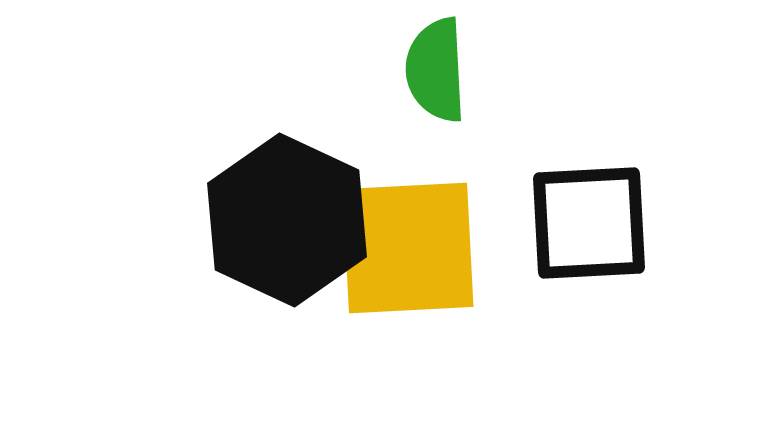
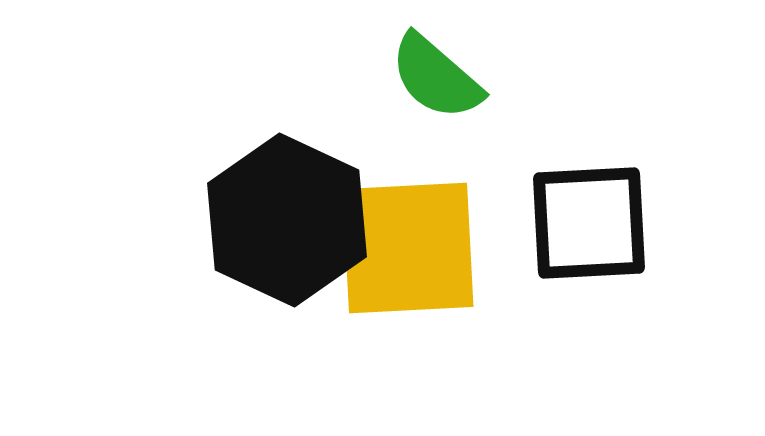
green semicircle: moved 7 px down; rotated 46 degrees counterclockwise
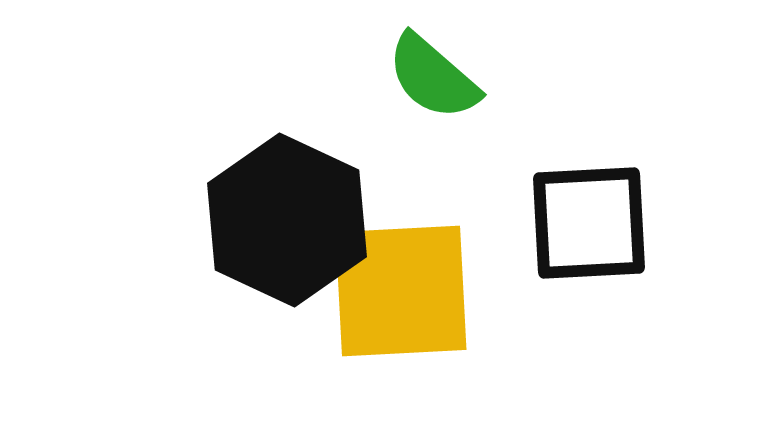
green semicircle: moved 3 px left
yellow square: moved 7 px left, 43 px down
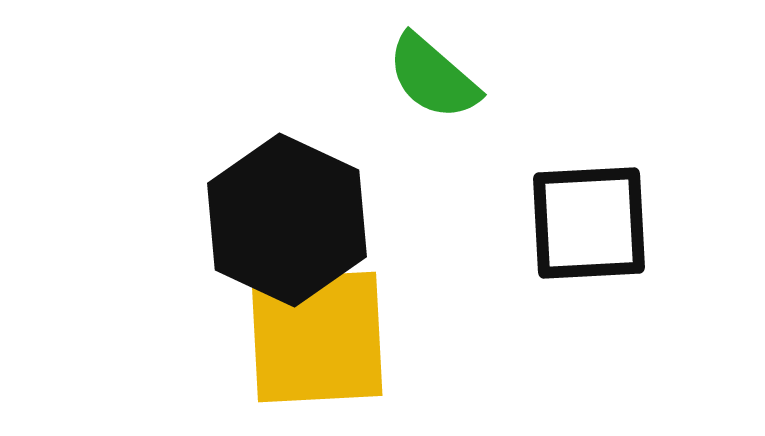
yellow square: moved 84 px left, 46 px down
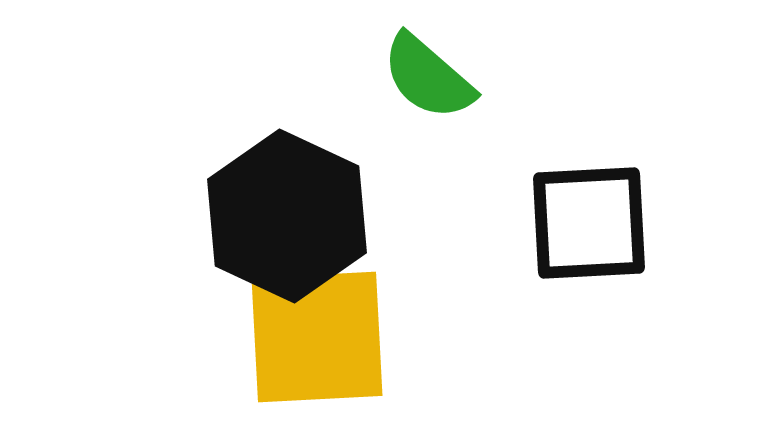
green semicircle: moved 5 px left
black hexagon: moved 4 px up
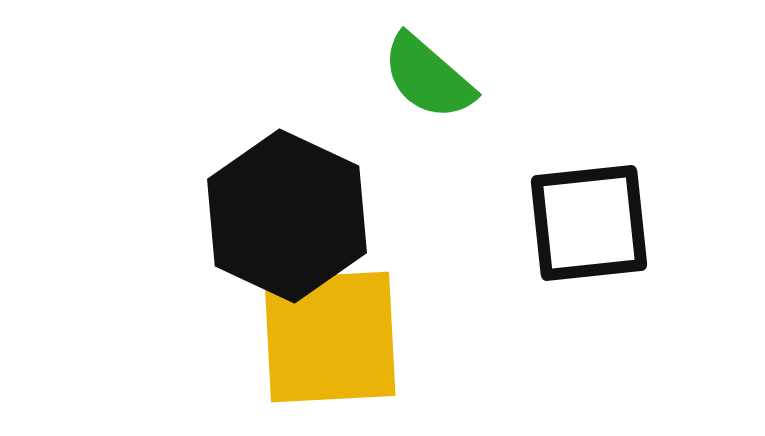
black square: rotated 3 degrees counterclockwise
yellow square: moved 13 px right
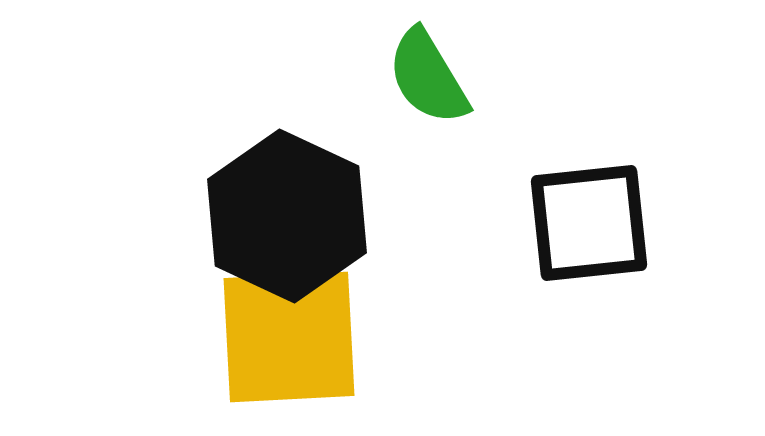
green semicircle: rotated 18 degrees clockwise
yellow square: moved 41 px left
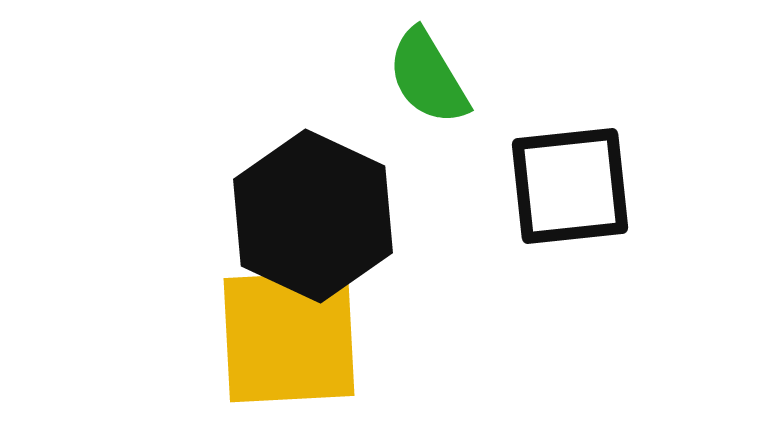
black hexagon: moved 26 px right
black square: moved 19 px left, 37 px up
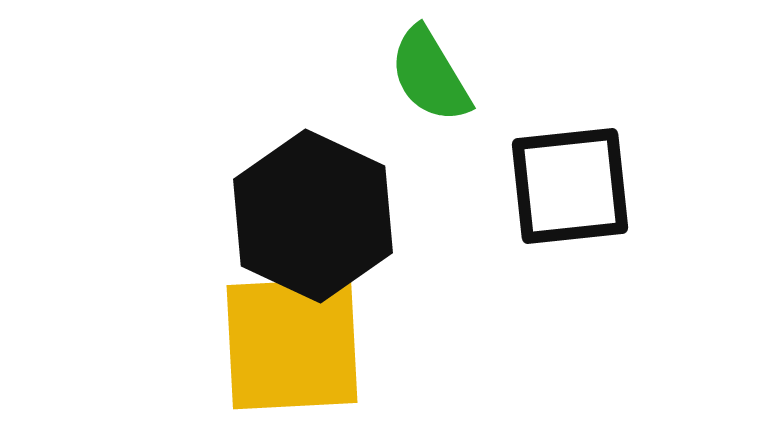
green semicircle: moved 2 px right, 2 px up
yellow square: moved 3 px right, 7 px down
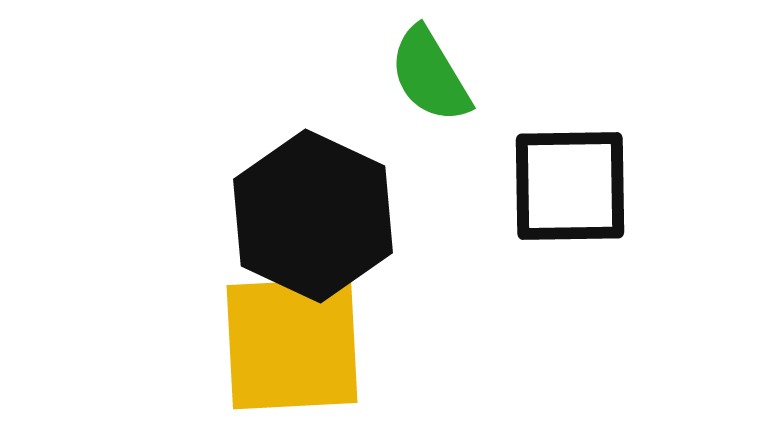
black square: rotated 5 degrees clockwise
